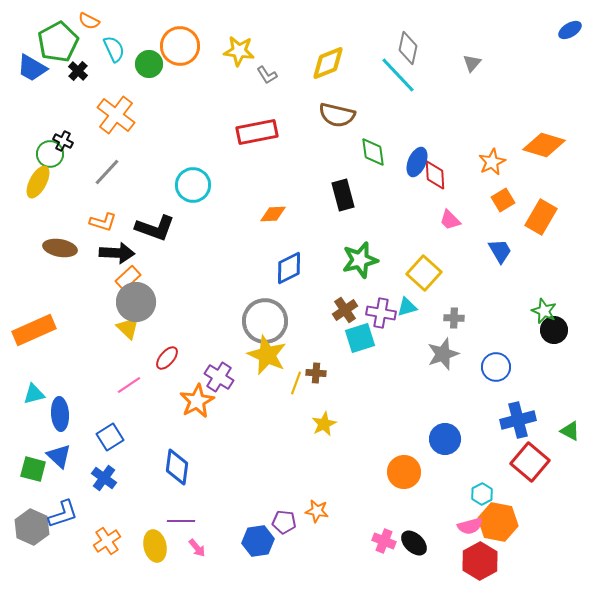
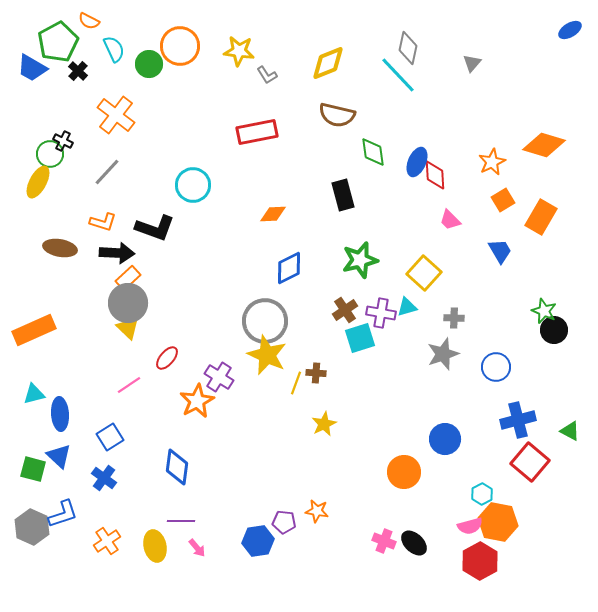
gray circle at (136, 302): moved 8 px left, 1 px down
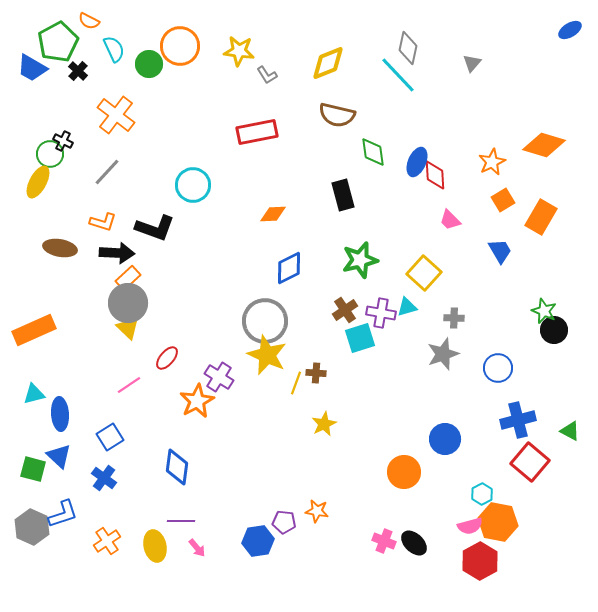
blue circle at (496, 367): moved 2 px right, 1 px down
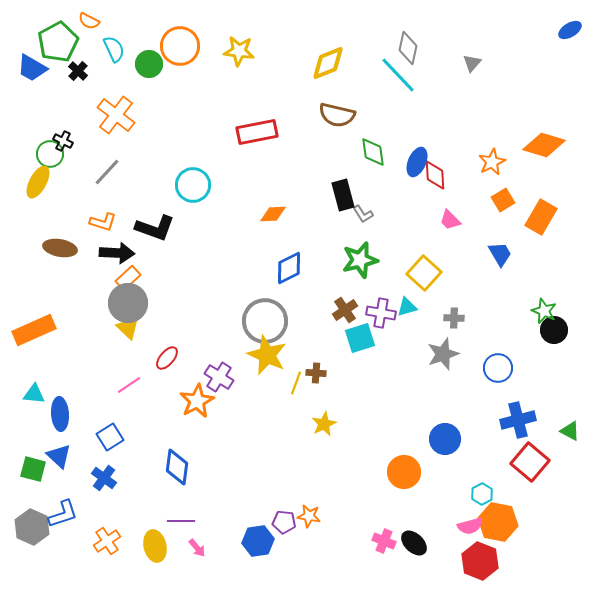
gray L-shape at (267, 75): moved 96 px right, 139 px down
blue trapezoid at (500, 251): moved 3 px down
cyan triangle at (34, 394): rotated 20 degrees clockwise
orange star at (317, 511): moved 8 px left, 5 px down
red hexagon at (480, 561): rotated 9 degrees counterclockwise
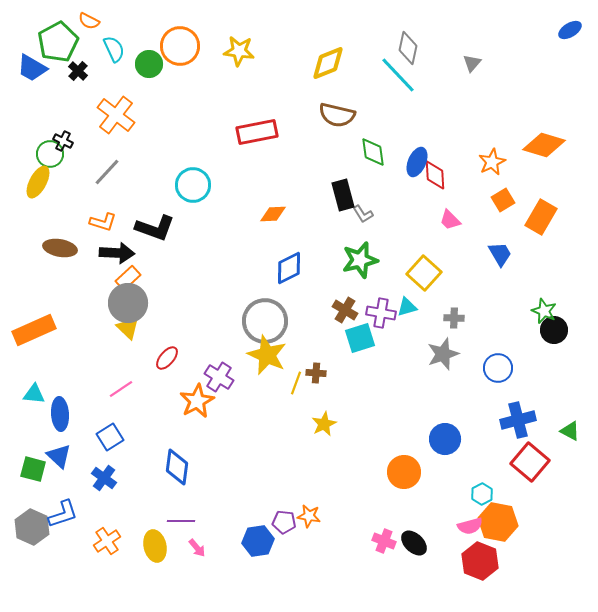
brown cross at (345, 310): rotated 25 degrees counterclockwise
pink line at (129, 385): moved 8 px left, 4 px down
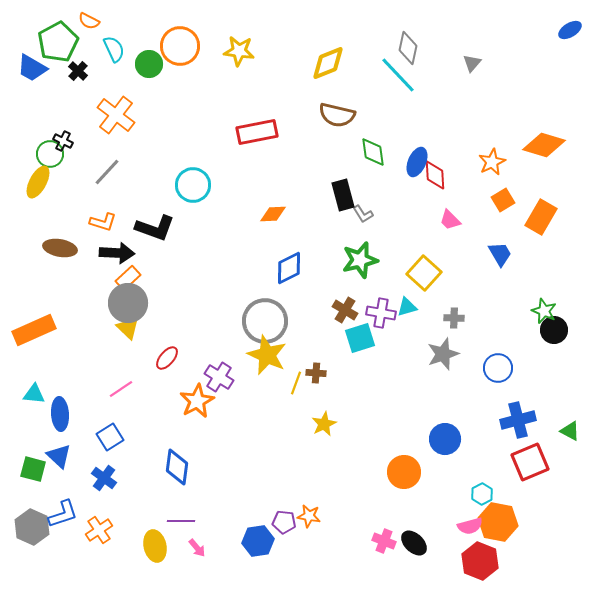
red square at (530, 462): rotated 27 degrees clockwise
orange cross at (107, 541): moved 8 px left, 11 px up
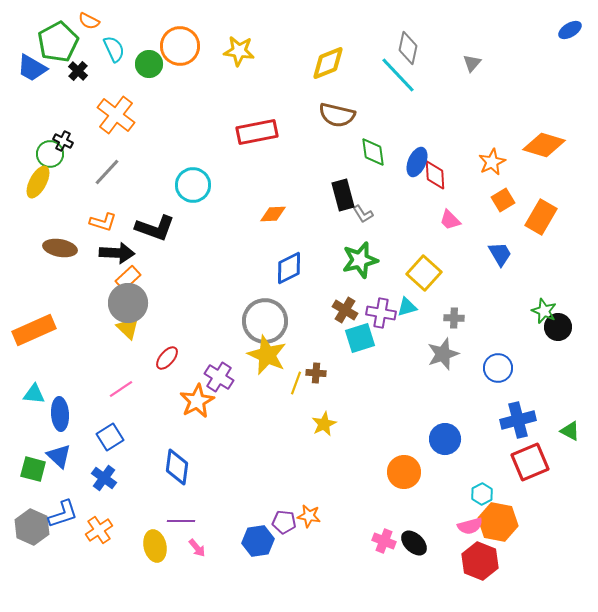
black circle at (554, 330): moved 4 px right, 3 px up
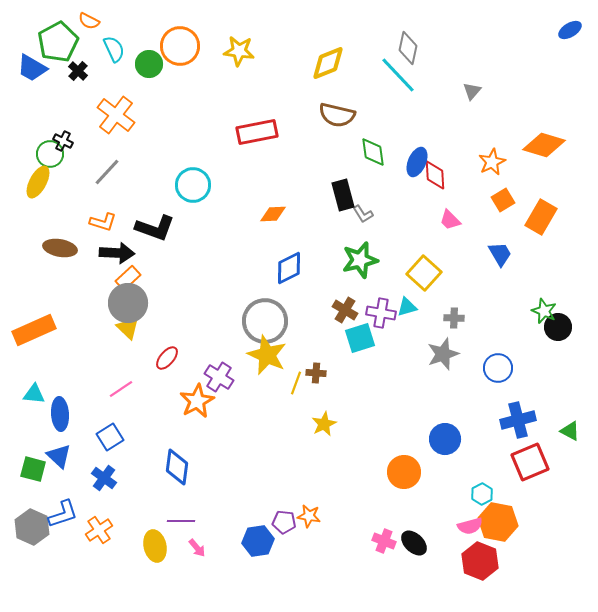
gray triangle at (472, 63): moved 28 px down
